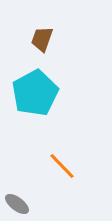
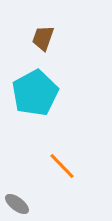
brown trapezoid: moved 1 px right, 1 px up
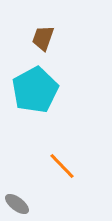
cyan pentagon: moved 3 px up
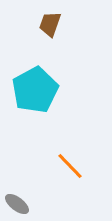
brown trapezoid: moved 7 px right, 14 px up
orange line: moved 8 px right
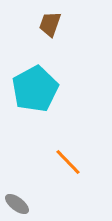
cyan pentagon: moved 1 px up
orange line: moved 2 px left, 4 px up
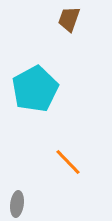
brown trapezoid: moved 19 px right, 5 px up
gray ellipse: rotated 60 degrees clockwise
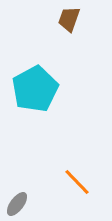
orange line: moved 9 px right, 20 px down
gray ellipse: rotated 30 degrees clockwise
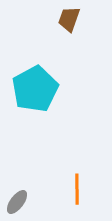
orange line: moved 7 px down; rotated 44 degrees clockwise
gray ellipse: moved 2 px up
